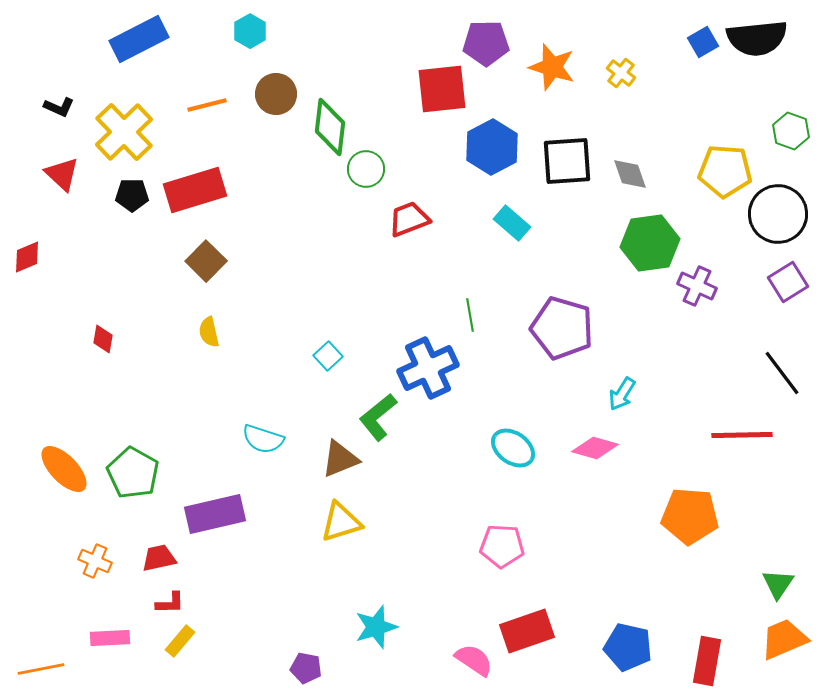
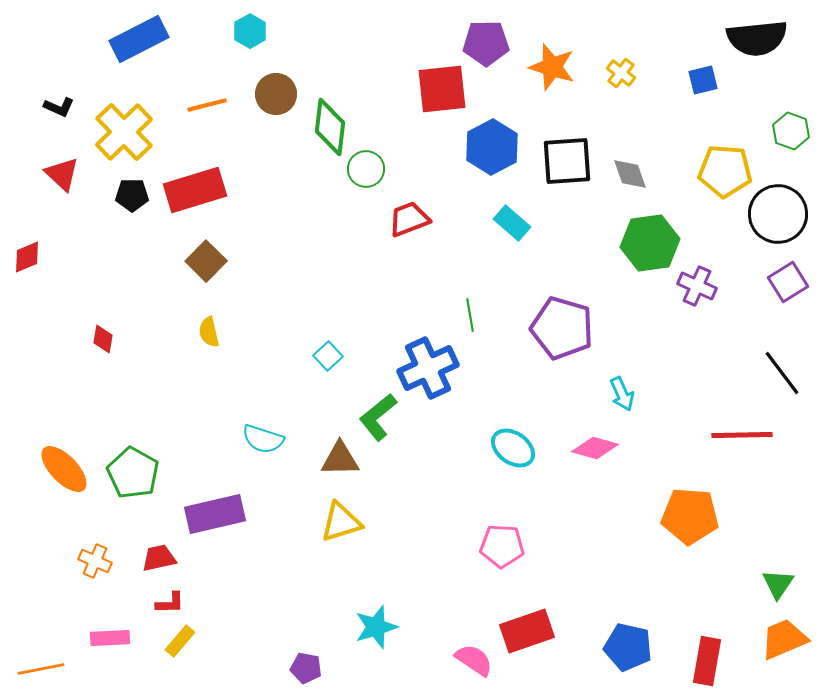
blue square at (703, 42): moved 38 px down; rotated 16 degrees clockwise
cyan arrow at (622, 394): rotated 56 degrees counterclockwise
brown triangle at (340, 459): rotated 21 degrees clockwise
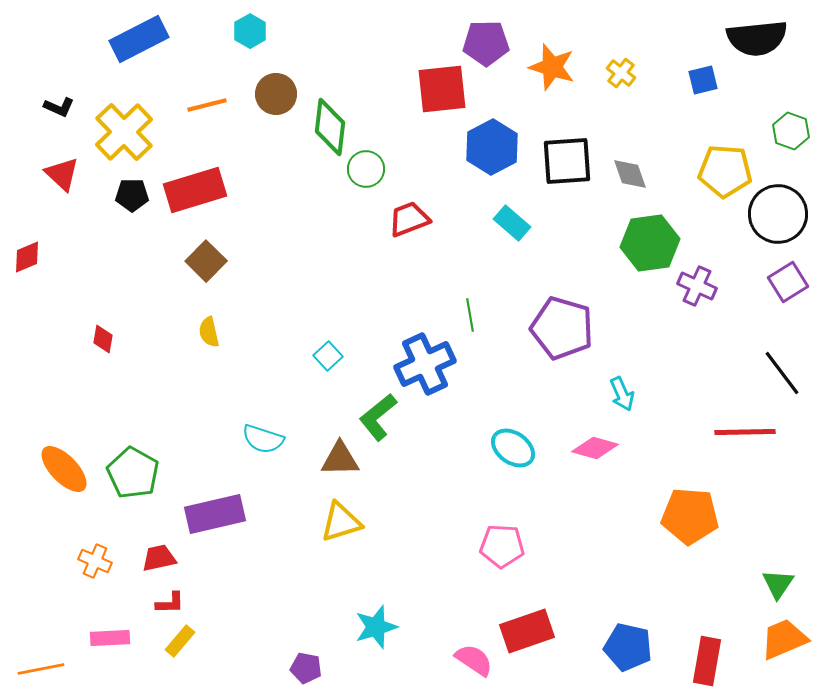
blue cross at (428, 368): moved 3 px left, 4 px up
red line at (742, 435): moved 3 px right, 3 px up
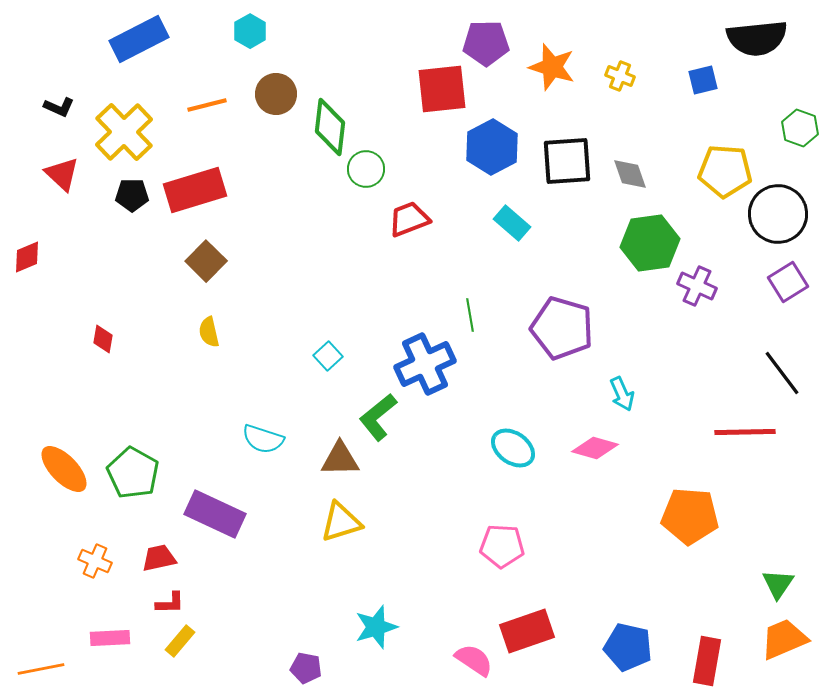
yellow cross at (621, 73): moved 1 px left, 3 px down; rotated 16 degrees counterclockwise
green hexagon at (791, 131): moved 9 px right, 3 px up
purple rectangle at (215, 514): rotated 38 degrees clockwise
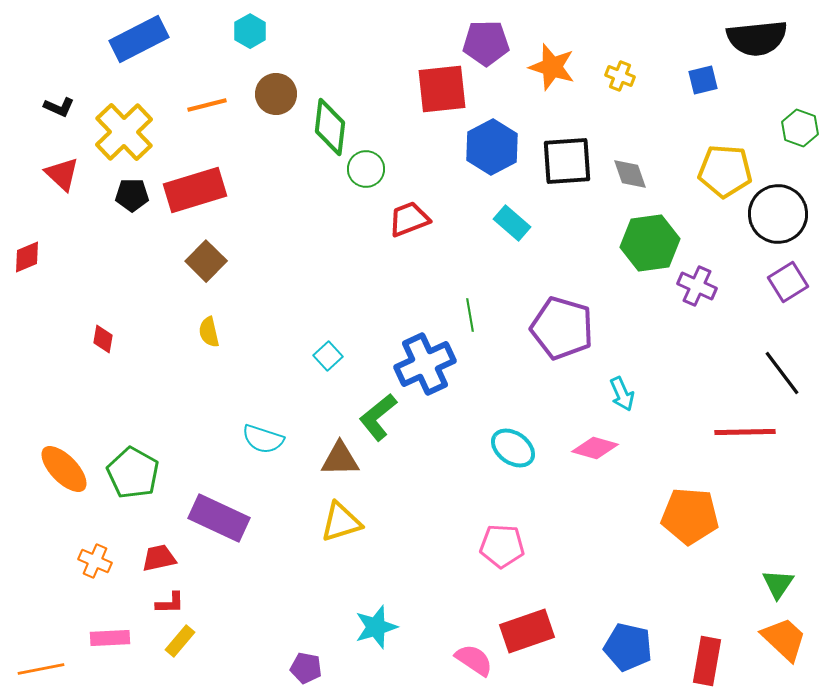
purple rectangle at (215, 514): moved 4 px right, 4 px down
orange trapezoid at (784, 639): rotated 66 degrees clockwise
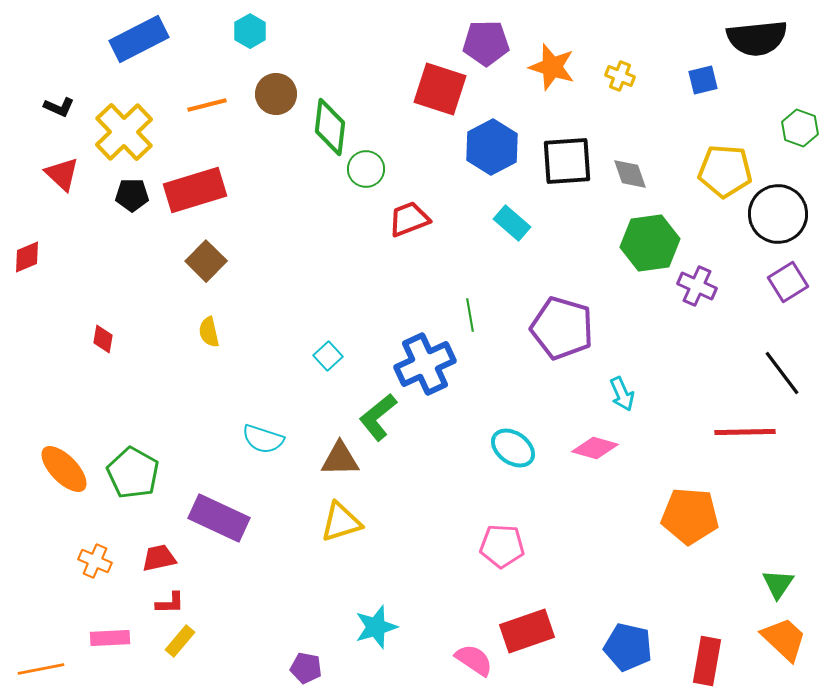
red square at (442, 89): moved 2 px left; rotated 24 degrees clockwise
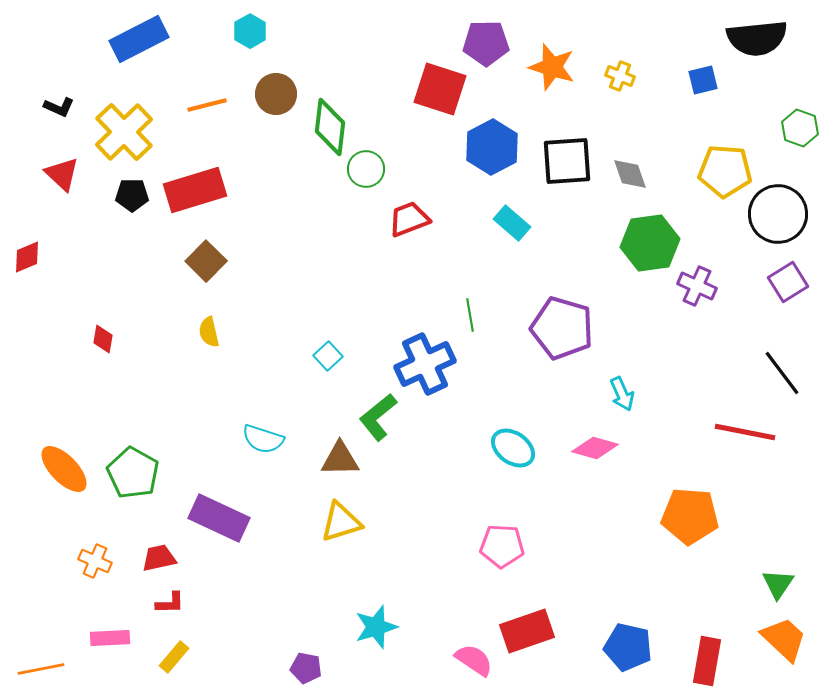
red line at (745, 432): rotated 12 degrees clockwise
yellow rectangle at (180, 641): moved 6 px left, 16 px down
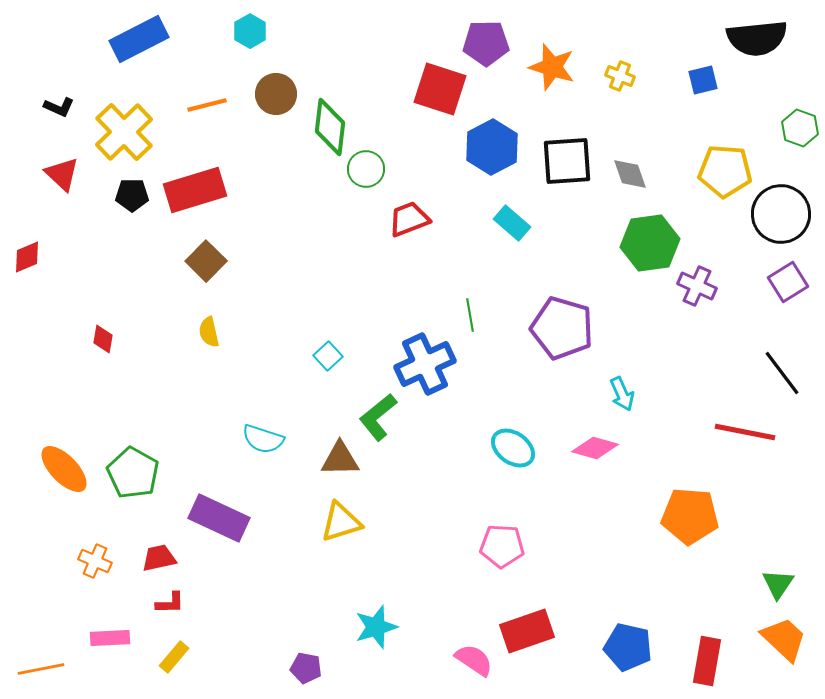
black circle at (778, 214): moved 3 px right
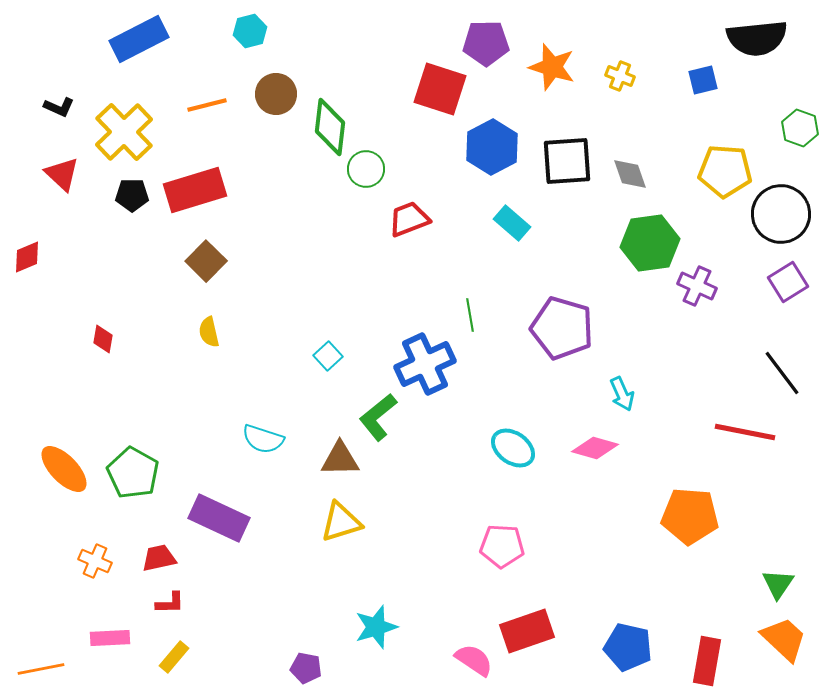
cyan hexagon at (250, 31): rotated 16 degrees clockwise
